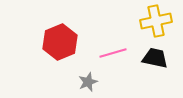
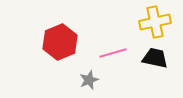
yellow cross: moved 1 px left, 1 px down
gray star: moved 1 px right, 2 px up
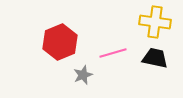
yellow cross: rotated 20 degrees clockwise
gray star: moved 6 px left, 5 px up
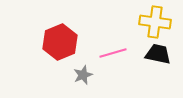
black trapezoid: moved 3 px right, 4 px up
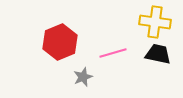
gray star: moved 2 px down
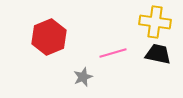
red hexagon: moved 11 px left, 5 px up
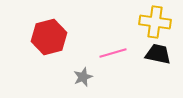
red hexagon: rotated 8 degrees clockwise
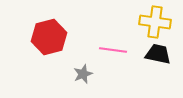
pink line: moved 3 px up; rotated 24 degrees clockwise
gray star: moved 3 px up
